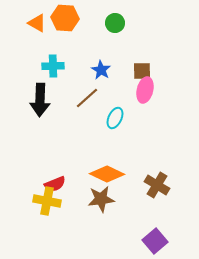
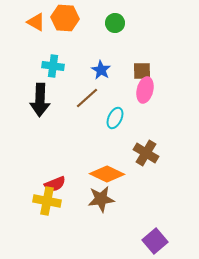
orange triangle: moved 1 px left, 1 px up
cyan cross: rotated 10 degrees clockwise
brown cross: moved 11 px left, 32 px up
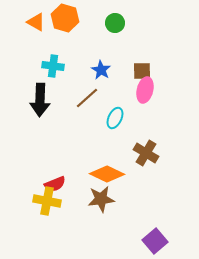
orange hexagon: rotated 12 degrees clockwise
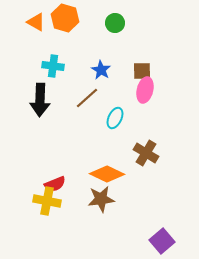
purple square: moved 7 px right
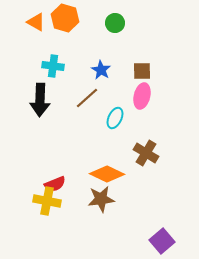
pink ellipse: moved 3 px left, 6 px down
